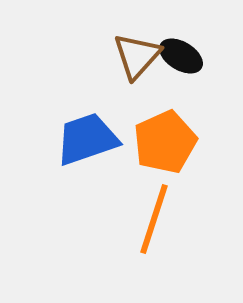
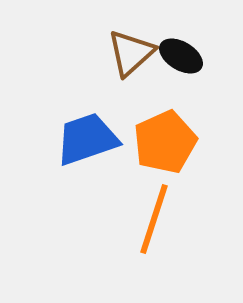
brown triangle: moved 6 px left, 3 px up; rotated 6 degrees clockwise
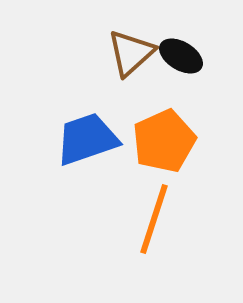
orange pentagon: moved 1 px left, 1 px up
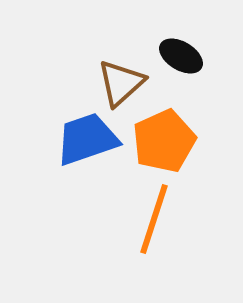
brown triangle: moved 10 px left, 30 px down
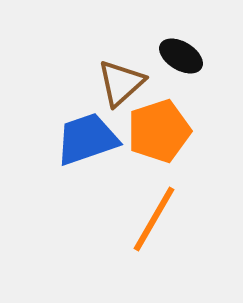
orange pentagon: moved 5 px left, 10 px up; rotated 6 degrees clockwise
orange line: rotated 12 degrees clockwise
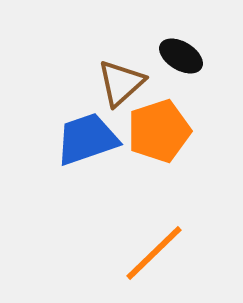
orange line: moved 34 px down; rotated 16 degrees clockwise
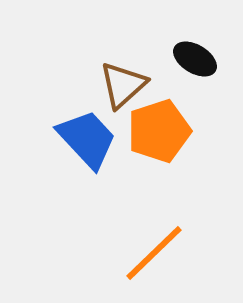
black ellipse: moved 14 px right, 3 px down
brown triangle: moved 2 px right, 2 px down
blue trapezoid: rotated 66 degrees clockwise
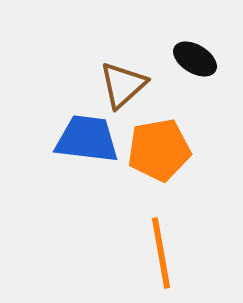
orange pentagon: moved 19 px down; rotated 8 degrees clockwise
blue trapezoid: rotated 40 degrees counterclockwise
orange line: moved 7 px right; rotated 56 degrees counterclockwise
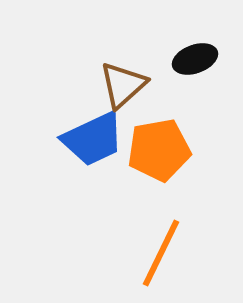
black ellipse: rotated 51 degrees counterclockwise
blue trapezoid: moved 6 px right; rotated 148 degrees clockwise
orange line: rotated 36 degrees clockwise
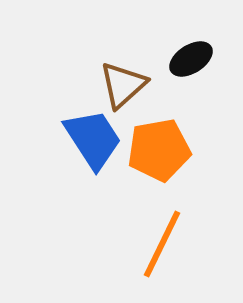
black ellipse: moved 4 px left; rotated 12 degrees counterclockwise
blue trapezoid: rotated 98 degrees counterclockwise
orange line: moved 1 px right, 9 px up
